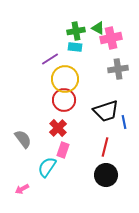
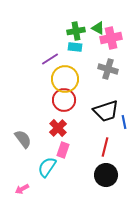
gray cross: moved 10 px left; rotated 24 degrees clockwise
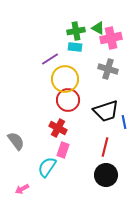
red circle: moved 4 px right
red cross: rotated 18 degrees counterclockwise
gray semicircle: moved 7 px left, 2 px down
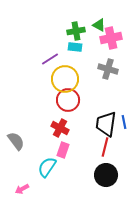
green triangle: moved 1 px right, 3 px up
black trapezoid: moved 13 px down; rotated 116 degrees clockwise
red cross: moved 2 px right
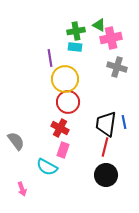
purple line: moved 1 px up; rotated 66 degrees counterclockwise
gray cross: moved 9 px right, 2 px up
red circle: moved 2 px down
cyan semicircle: rotated 95 degrees counterclockwise
pink arrow: rotated 80 degrees counterclockwise
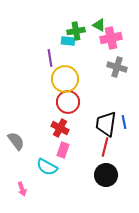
cyan rectangle: moved 7 px left, 6 px up
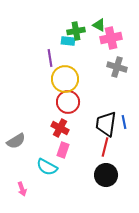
gray semicircle: rotated 96 degrees clockwise
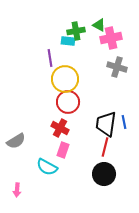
black circle: moved 2 px left, 1 px up
pink arrow: moved 5 px left, 1 px down; rotated 24 degrees clockwise
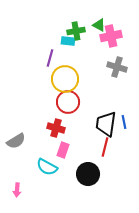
pink cross: moved 2 px up
purple line: rotated 24 degrees clockwise
red cross: moved 4 px left; rotated 12 degrees counterclockwise
black circle: moved 16 px left
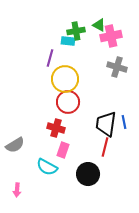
gray semicircle: moved 1 px left, 4 px down
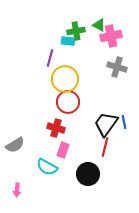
black trapezoid: rotated 28 degrees clockwise
